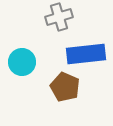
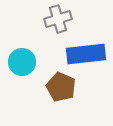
gray cross: moved 1 px left, 2 px down
brown pentagon: moved 4 px left
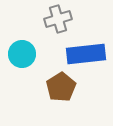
cyan circle: moved 8 px up
brown pentagon: rotated 16 degrees clockwise
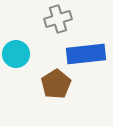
cyan circle: moved 6 px left
brown pentagon: moved 5 px left, 3 px up
